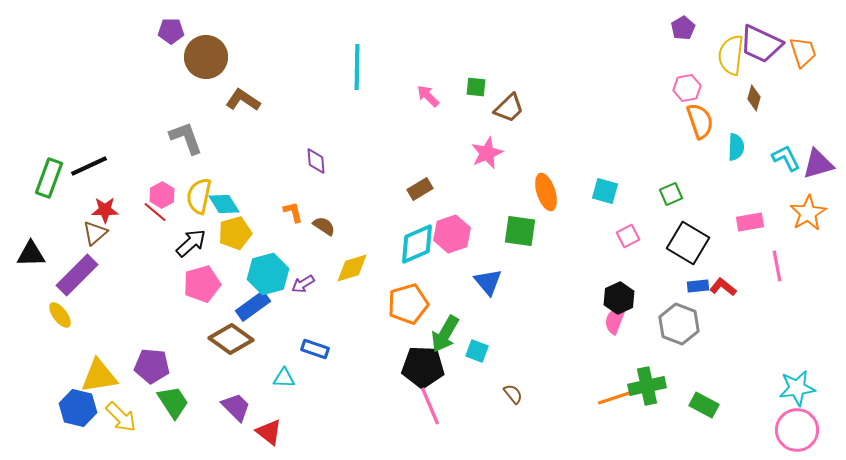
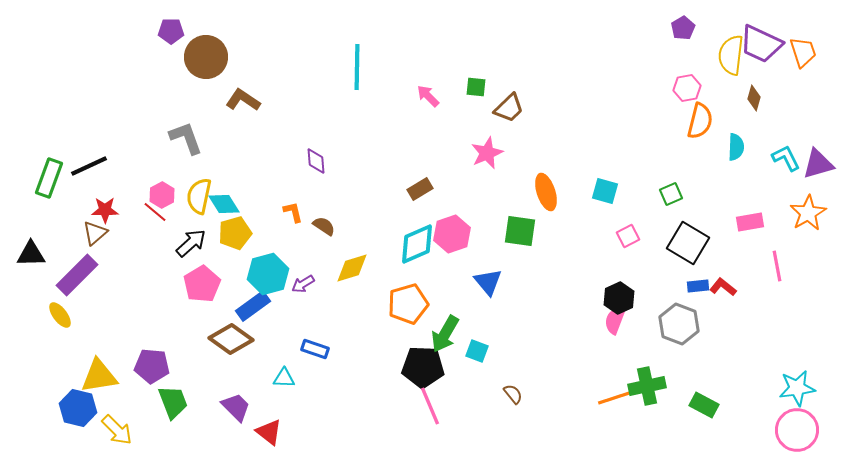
orange semicircle at (700, 121): rotated 33 degrees clockwise
pink pentagon at (202, 284): rotated 15 degrees counterclockwise
green trapezoid at (173, 402): rotated 12 degrees clockwise
yellow arrow at (121, 417): moved 4 px left, 13 px down
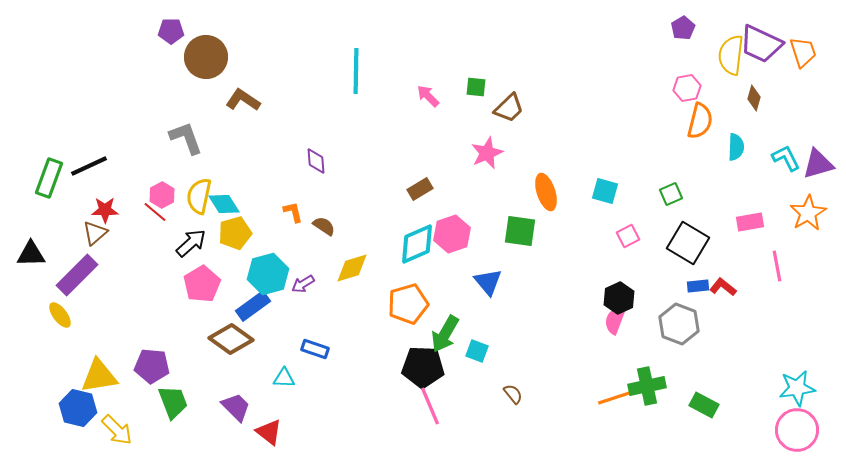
cyan line at (357, 67): moved 1 px left, 4 px down
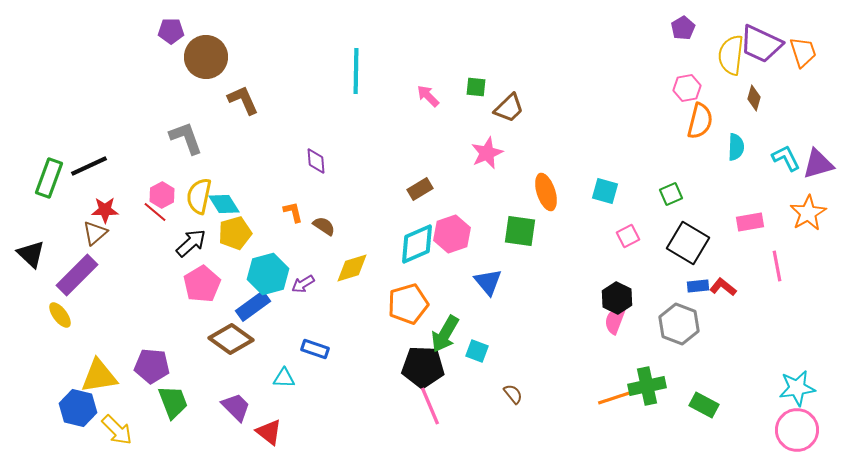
brown L-shape at (243, 100): rotated 32 degrees clockwise
black triangle at (31, 254): rotated 44 degrees clockwise
black hexagon at (619, 298): moved 2 px left; rotated 8 degrees counterclockwise
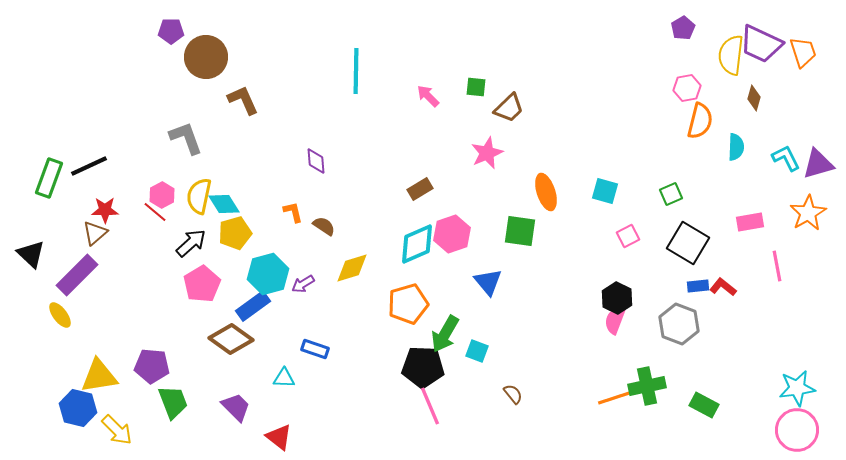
red triangle at (269, 432): moved 10 px right, 5 px down
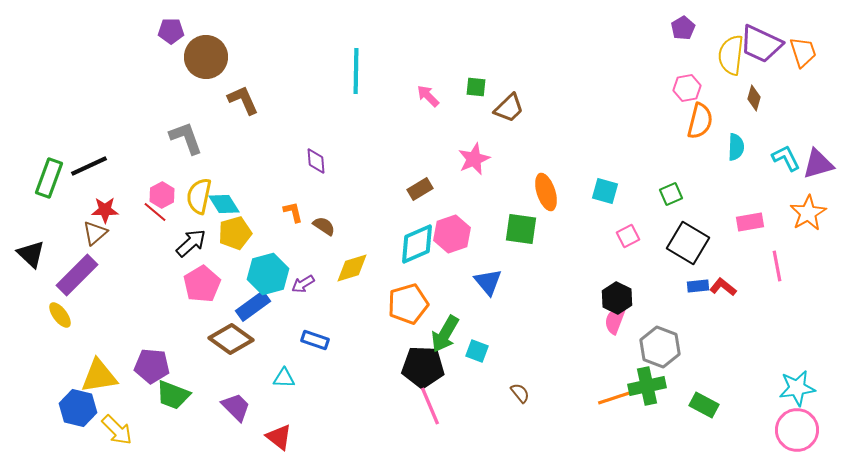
pink star at (487, 153): moved 13 px left, 6 px down
green square at (520, 231): moved 1 px right, 2 px up
gray hexagon at (679, 324): moved 19 px left, 23 px down
blue rectangle at (315, 349): moved 9 px up
brown semicircle at (513, 394): moved 7 px right, 1 px up
green trapezoid at (173, 402): moved 7 px up; rotated 132 degrees clockwise
